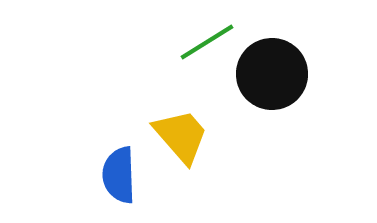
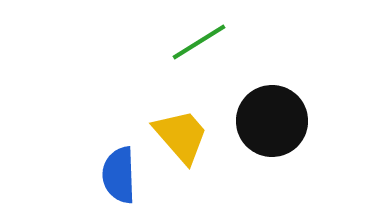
green line: moved 8 px left
black circle: moved 47 px down
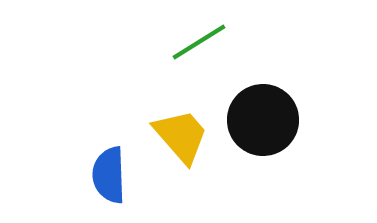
black circle: moved 9 px left, 1 px up
blue semicircle: moved 10 px left
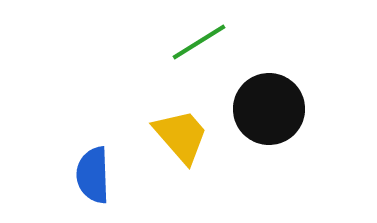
black circle: moved 6 px right, 11 px up
blue semicircle: moved 16 px left
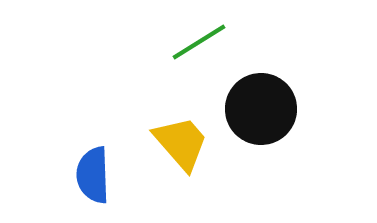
black circle: moved 8 px left
yellow trapezoid: moved 7 px down
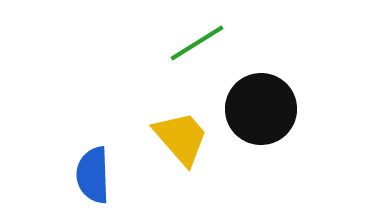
green line: moved 2 px left, 1 px down
yellow trapezoid: moved 5 px up
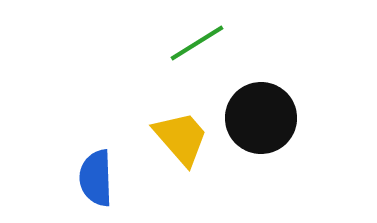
black circle: moved 9 px down
blue semicircle: moved 3 px right, 3 px down
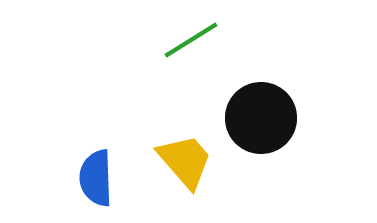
green line: moved 6 px left, 3 px up
yellow trapezoid: moved 4 px right, 23 px down
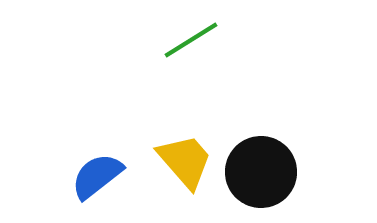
black circle: moved 54 px down
blue semicircle: moved 1 px right, 2 px up; rotated 54 degrees clockwise
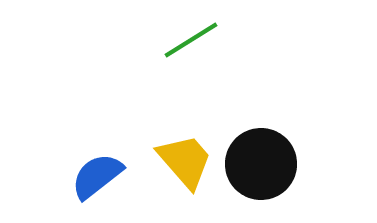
black circle: moved 8 px up
